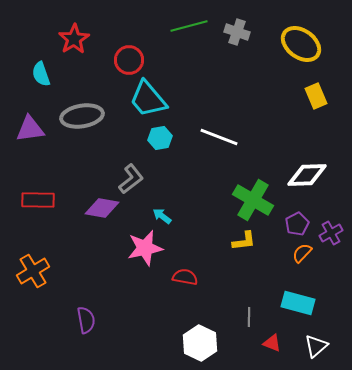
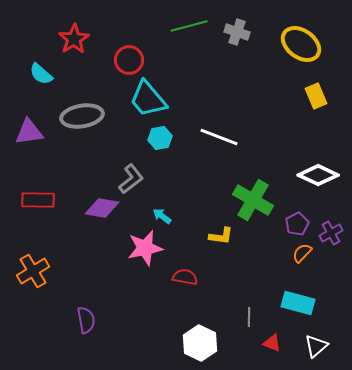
cyan semicircle: rotated 30 degrees counterclockwise
purple triangle: moved 1 px left, 3 px down
white diamond: moved 11 px right; rotated 27 degrees clockwise
yellow L-shape: moved 23 px left, 5 px up; rotated 15 degrees clockwise
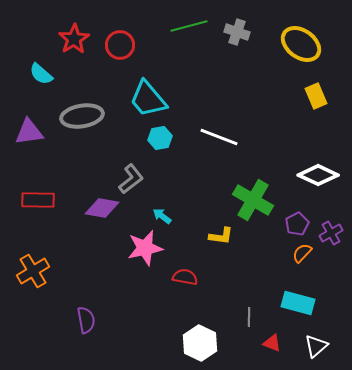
red circle: moved 9 px left, 15 px up
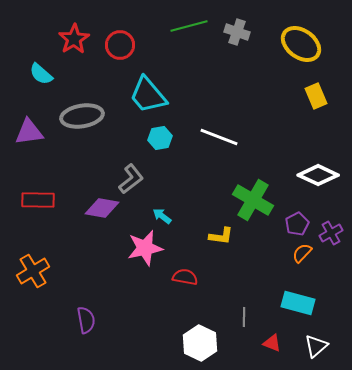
cyan trapezoid: moved 4 px up
gray line: moved 5 px left
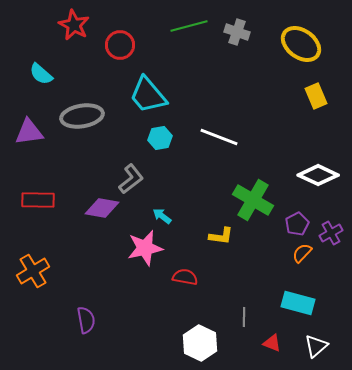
red star: moved 14 px up; rotated 12 degrees counterclockwise
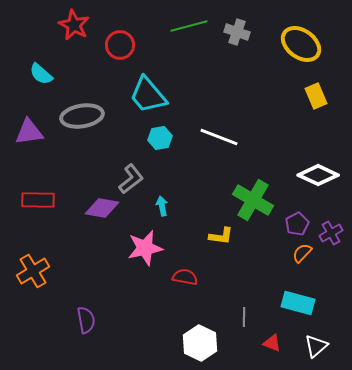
cyan arrow: moved 10 px up; rotated 42 degrees clockwise
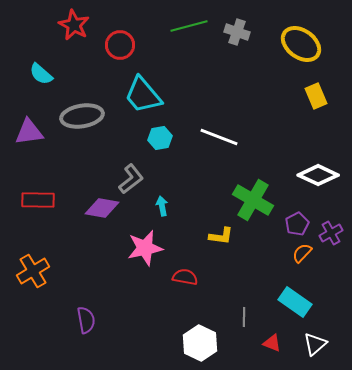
cyan trapezoid: moved 5 px left
cyan rectangle: moved 3 px left, 1 px up; rotated 20 degrees clockwise
white triangle: moved 1 px left, 2 px up
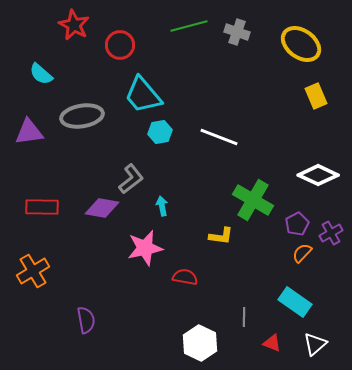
cyan hexagon: moved 6 px up
red rectangle: moved 4 px right, 7 px down
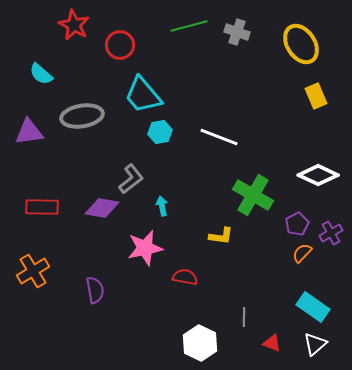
yellow ellipse: rotated 21 degrees clockwise
green cross: moved 5 px up
cyan rectangle: moved 18 px right, 5 px down
purple semicircle: moved 9 px right, 30 px up
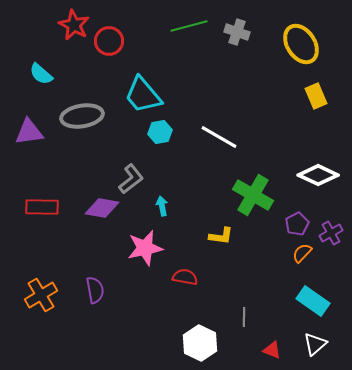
red circle: moved 11 px left, 4 px up
white line: rotated 9 degrees clockwise
orange cross: moved 8 px right, 24 px down
cyan rectangle: moved 6 px up
red triangle: moved 7 px down
